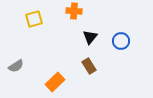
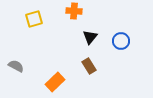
gray semicircle: rotated 119 degrees counterclockwise
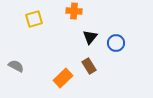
blue circle: moved 5 px left, 2 px down
orange rectangle: moved 8 px right, 4 px up
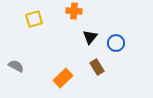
brown rectangle: moved 8 px right, 1 px down
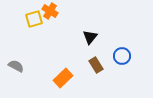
orange cross: moved 24 px left; rotated 28 degrees clockwise
blue circle: moved 6 px right, 13 px down
brown rectangle: moved 1 px left, 2 px up
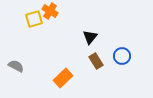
brown rectangle: moved 4 px up
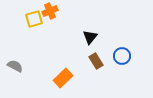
orange cross: rotated 35 degrees clockwise
gray semicircle: moved 1 px left
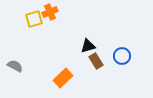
orange cross: moved 1 px down
black triangle: moved 2 px left, 9 px down; rotated 35 degrees clockwise
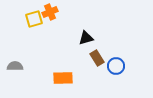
black triangle: moved 2 px left, 8 px up
blue circle: moved 6 px left, 10 px down
brown rectangle: moved 1 px right, 3 px up
gray semicircle: rotated 28 degrees counterclockwise
orange rectangle: rotated 42 degrees clockwise
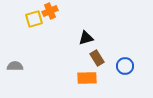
orange cross: moved 1 px up
blue circle: moved 9 px right
orange rectangle: moved 24 px right
